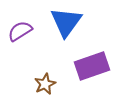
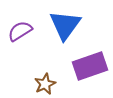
blue triangle: moved 1 px left, 3 px down
purple rectangle: moved 2 px left
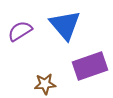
blue triangle: rotated 16 degrees counterclockwise
brown star: rotated 20 degrees clockwise
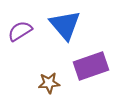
purple rectangle: moved 1 px right
brown star: moved 4 px right, 1 px up
